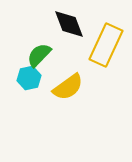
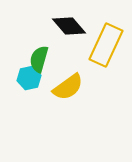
black diamond: moved 2 px down; rotated 20 degrees counterclockwise
green semicircle: moved 4 px down; rotated 28 degrees counterclockwise
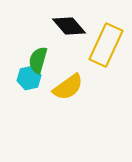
green semicircle: moved 1 px left, 1 px down
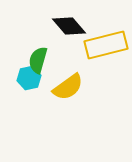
yellow rectangle: rotated 51 degrees clockwise
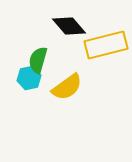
yellow semicircle: moved 1 px left
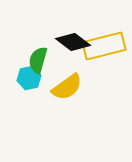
black diamond: moved 4 px right, 16 px down; rotated 12 degrees counterclockwise
yellow rectangle: moved 2 px left, 1 px down
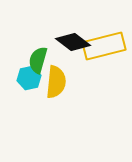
yellow semicircle: moved 11 px left, 5 px up; rotated 48 degrees counterclockwise
